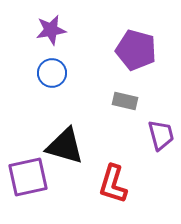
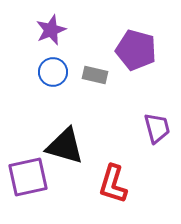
purple star: rotated 12 degrees counterclockwise
blue circle: moved 1 px right, 1 px up
gray rectangle: moved 30 px left, 26 px up
purple trapezoid: moved 4 px left, 7 px up
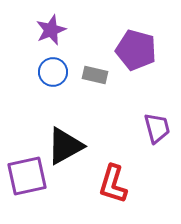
black triangle: rotated 45 degrees counterclockwise
purple square: moved 1 px left, 1 px up
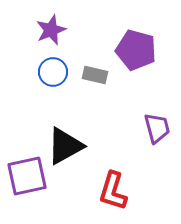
red L-shape: moved 7 px down
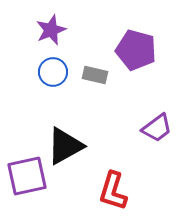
purple trapezoid: rotated 68 degrees clockwise
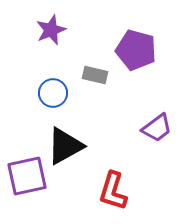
blue circle: moved 21 px down
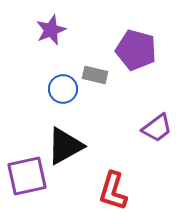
blue circle: moved 10 px right, 4 px up
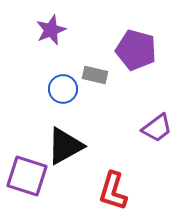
purple square: rotated 30 degrees clockwise
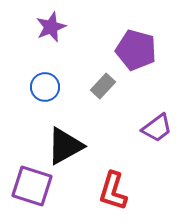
purple star: moved 3 px up
gray rectangle: moved 8 px right, 11 px down; rotated 60 degrees counterclockwise
blue circle: moved 18 px left, 2 px up
purple square: moved 5 px right, 10 px down
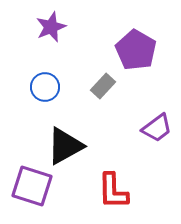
purple pentagon: rotated 15 degrees clockwise
red L-shape: rotated 18 degrees counterclockwise
